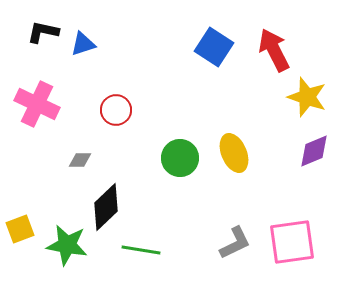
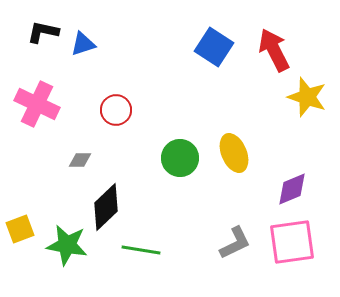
purple diamond: moved 22 px left, 38 px down
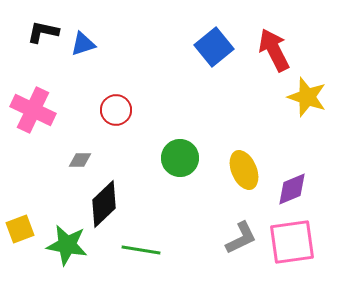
blue square: rotated 18 degrees clockwise
pink cross: moved 4 px left, 6 px down
yellow ellipse: moved 10 px right, 17 px down
black diamond: moved 2 px left, 3 px up
gray L-shape: moved 6 px right, 5 px up
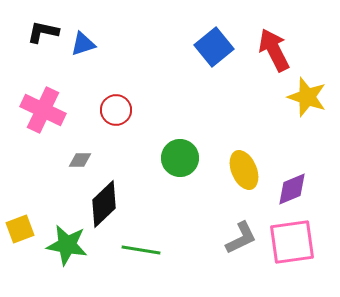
pink cross: moved 10 px right
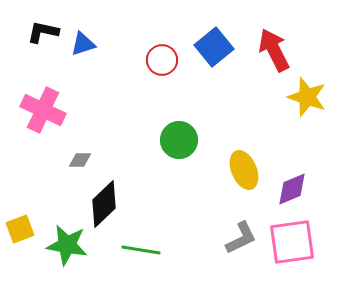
red circle: moved 46 px right, 50 px up
green circle: moved 1 px left, 18 px up
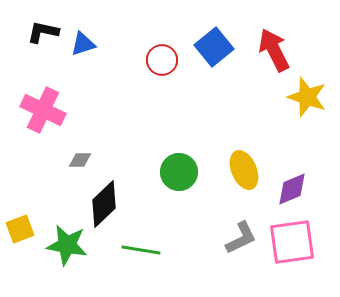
green circle: moved 32 px down
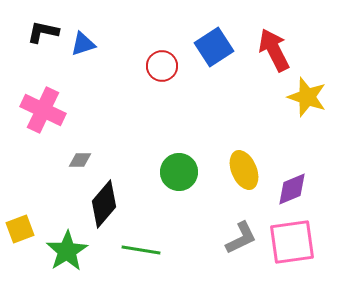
blue square: rotated 6 degrees clockwise
red circle: moved 6 px down
black diamond: rotated 6 degrees counterclockwise
green star: moved 6 px down; rotated 30 degrees clockwise
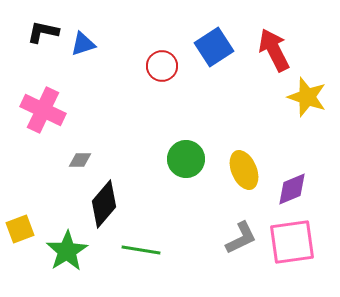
green circle: moved 7 px right, 13 px up
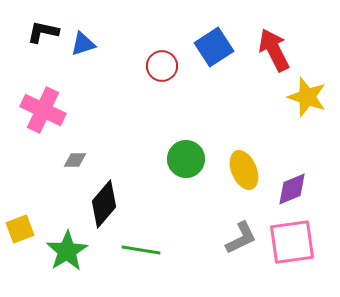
gray diamond: moved 5 px left
